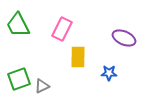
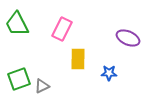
green trapezoid: moved 1 px left, 1 px up
purple ellipse: moved 4 px right
yellow rectangle: moved 2 px down
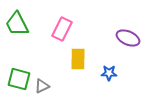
green square: rotated 35 degrees clockwise
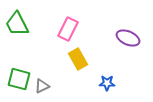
pink rectangle: moved 6 px right
yellow rectangle: rotated 30 degrees counterclockwise
blue star: moved 2 px left, 10 px down
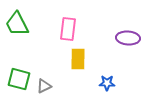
pink rectangle: rotated 20 degrees counterclockwise
purple ellipse: rotated 20 degrees counterclockwise
yellow rectangle: rotated 30 degrees clockwise
gray triangle: moved 2 px right
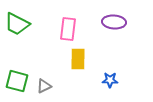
green trapezoid: rotated 36 degrees counterclockwise
purple ellipse: moved 14 px left, 16 px up
green square: moved 2 px left, 2 px down
blue star: moved 3 px right, 3 px up
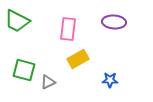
green trapezoid: moved 3 px up
yellow rectangle: rotated 60 degrees clockwise
green square: moved 7 px right, 11 px up
gray triangle: moved 4 px right, 4 px up
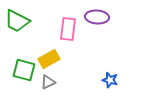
purple ellipse: moved 17 px left, 5 px up
yellow rectangle: moved 29 px left
blue star: rotated 14 degrees clockwise
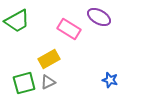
purple ellipse: moved 2 px right; rotated 25 degrees clockwise
green trapezoid: rotated 56 degrees counterclockwise
pink rectangle: moved 1 px right; rotated 65 degrees counterclockwise
green square: moved 13 px down; rotated 30 degrees counterclockwise
